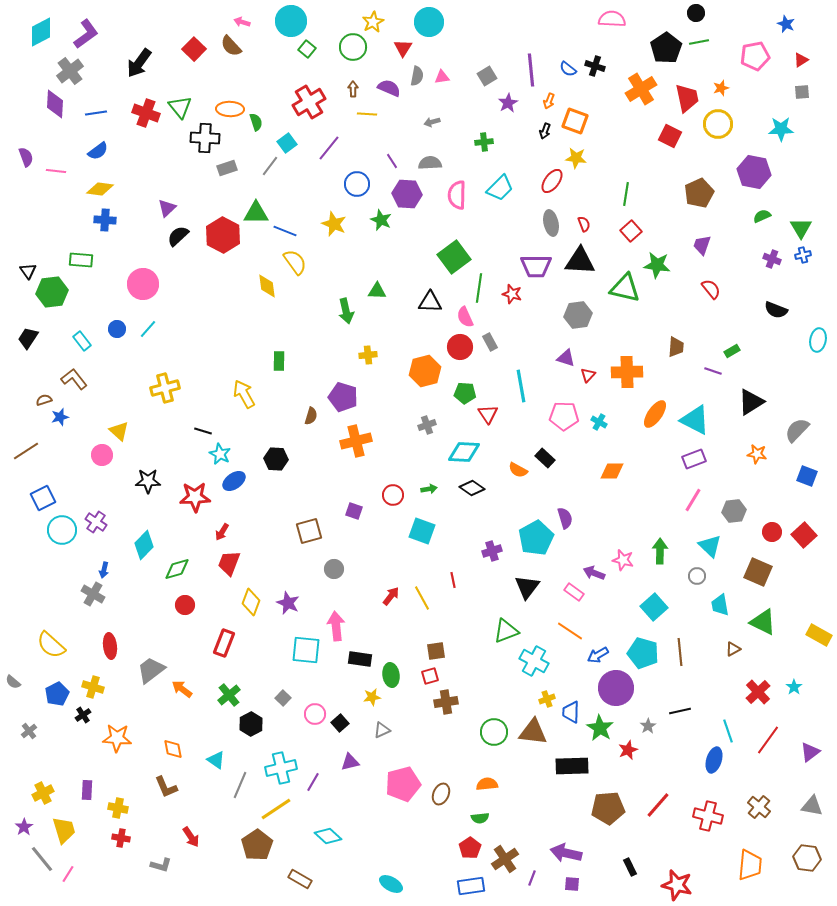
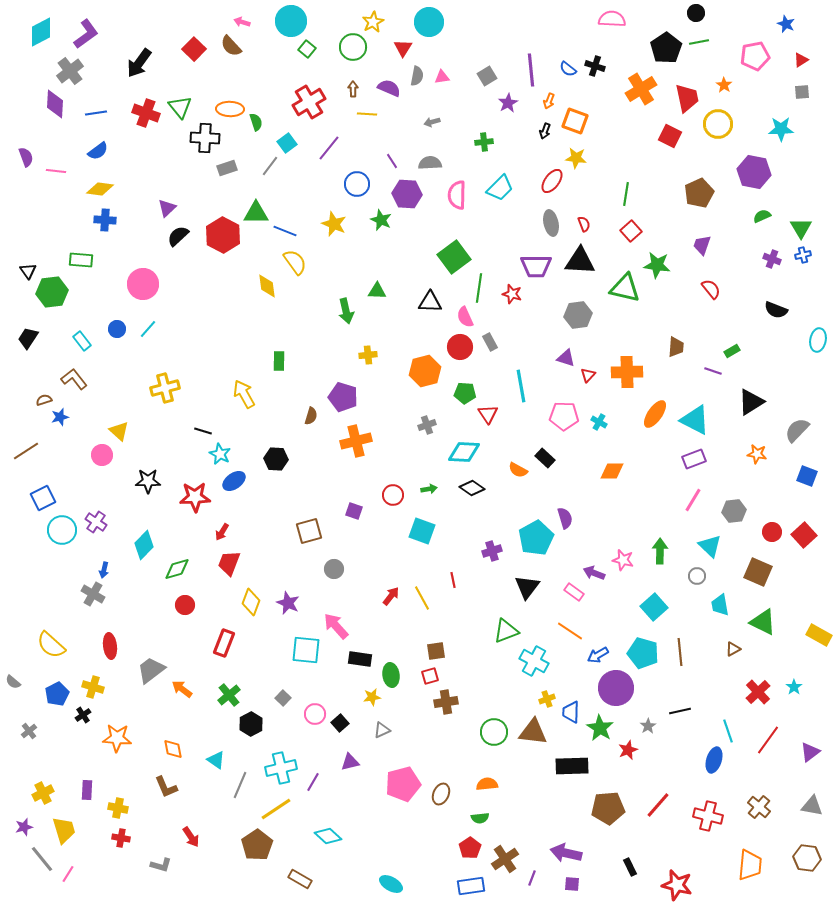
orange star at (721, 88): moved 3 px right, 3 px up; rotated 21 degrees counterclockwise
pink arrow at (336, 626): rotated 36 degrees counterclockwise
purple star at (24, 827): rotated 18 degrees clockwise
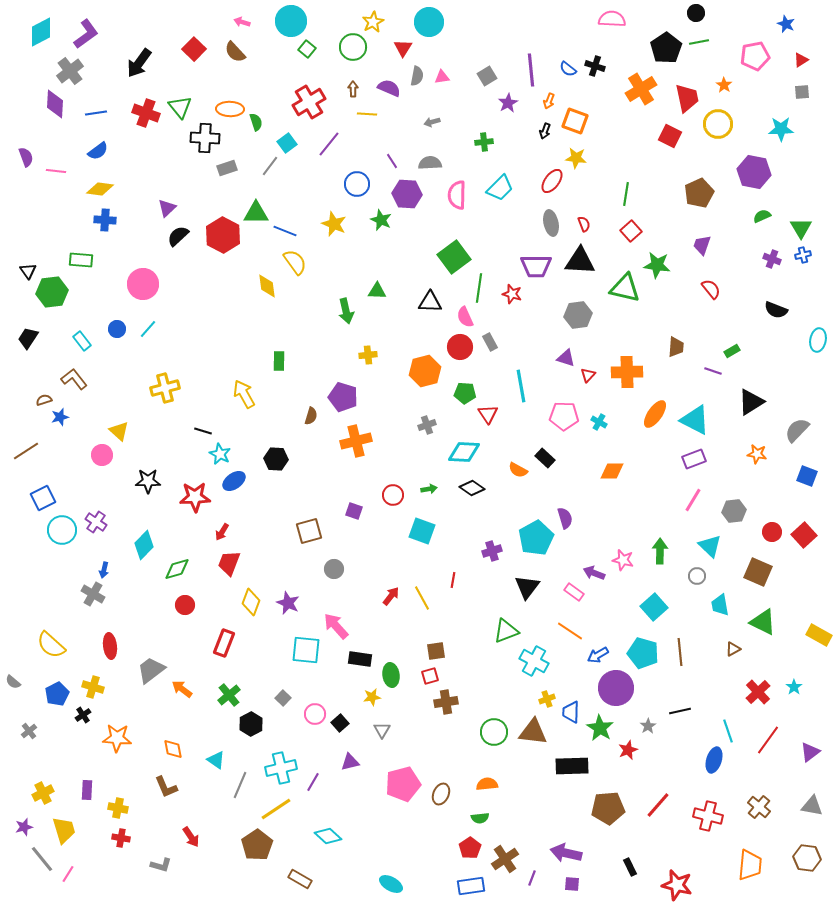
brown semicircle at (231, 46): moved 4 px right, 6 px down
purple line at (329, 148): moved 4 px up
red line at (453, 580): rotated 21 degrees clockwise
gray triangle at (382, 730): rotated 36 degrees counterclockwise
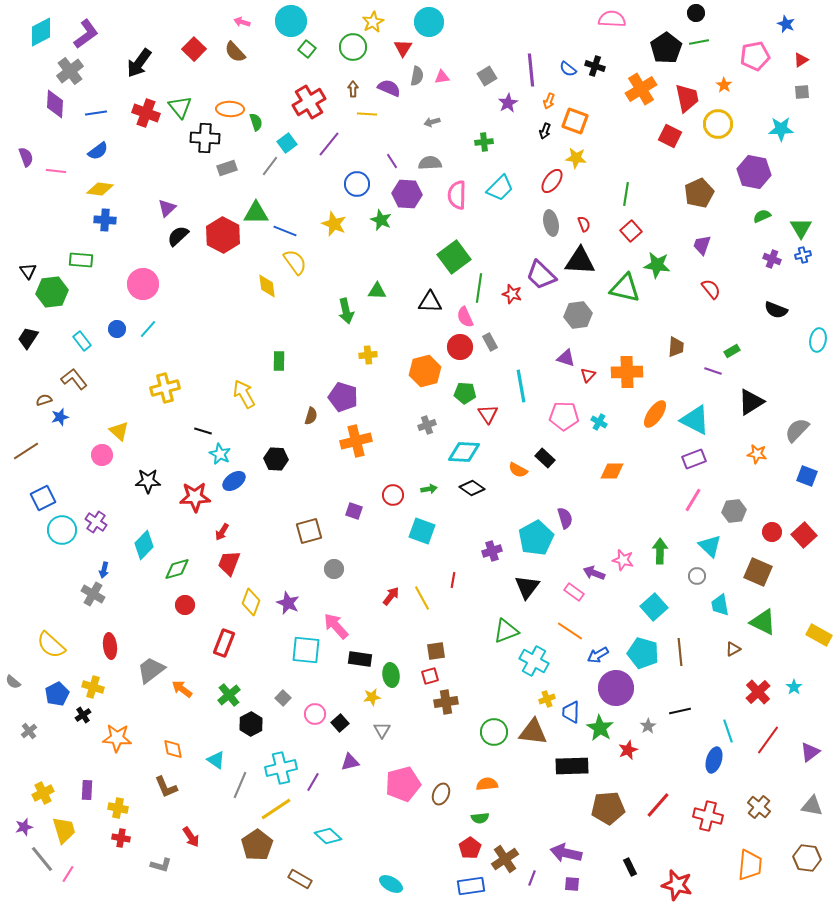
purple trapezoid at (536, 266): moved 5 px right, 9 px down; rotated 44 degrees clockwise
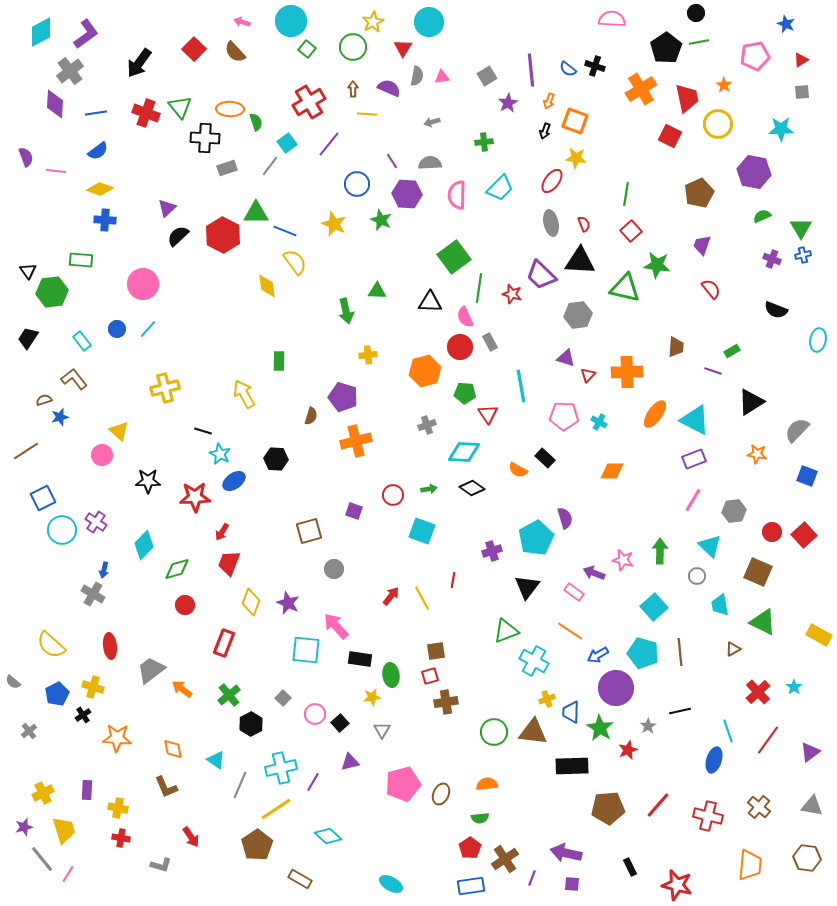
yellow diamond at (100, 189): rotated 12 degrees clockwise
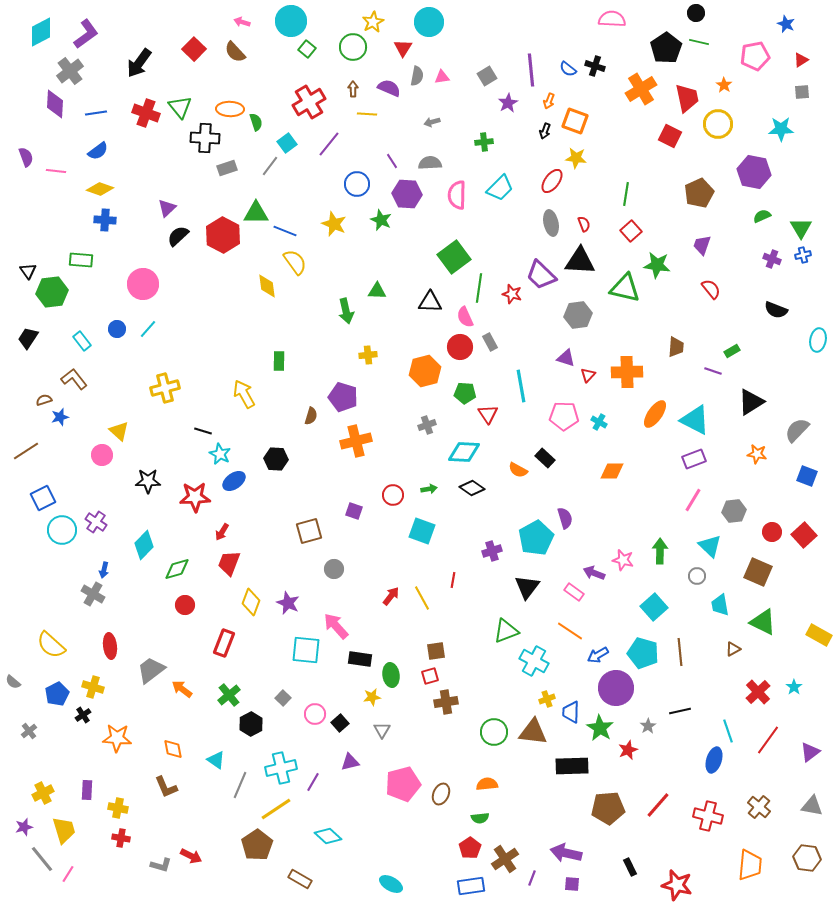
green line at (699, 42): rotated 24 degrees clockwise
red arrow at (191, 837): moved 19 px down; rotated 30 degrees counterclockwise
